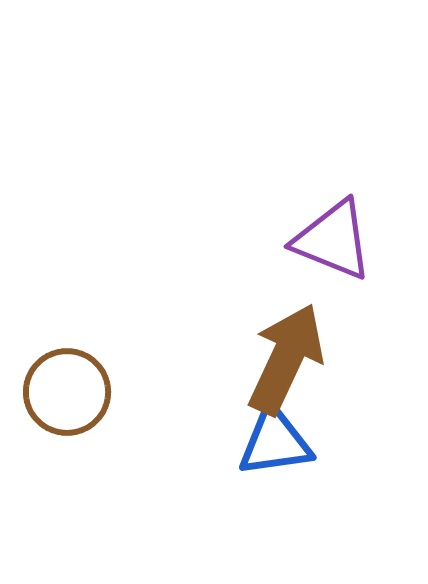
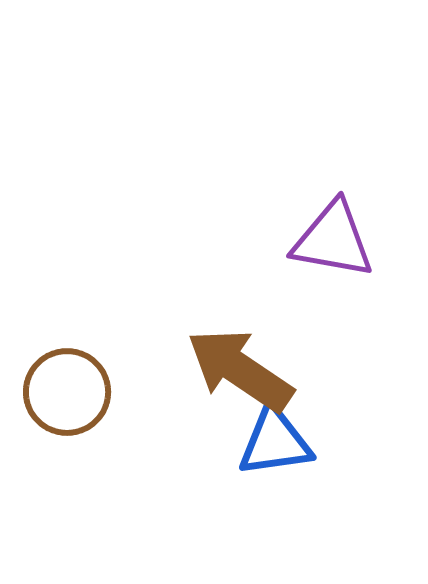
purple triangle: rotated 12 degrees counterclockwise
brown arrow: moved 46 px left, 11 px down; rotated 81 degrees counterclockwise
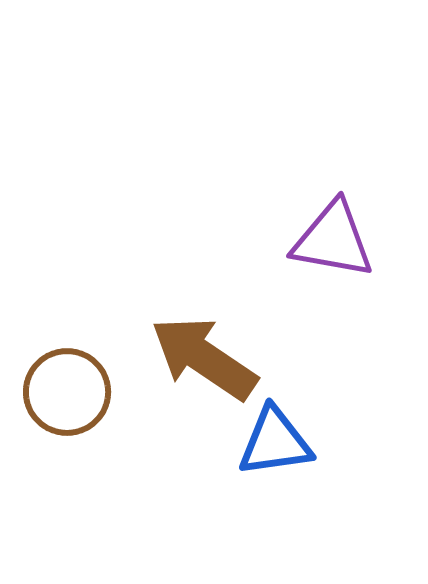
brown arrow: moved 36 px left, 12 px up
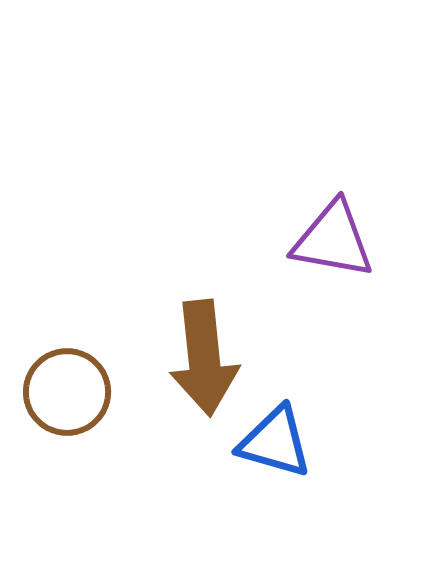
brown arrow: rotated 130 degrees counterclockwise
blue triangle: rotated 24 degrees clockwise
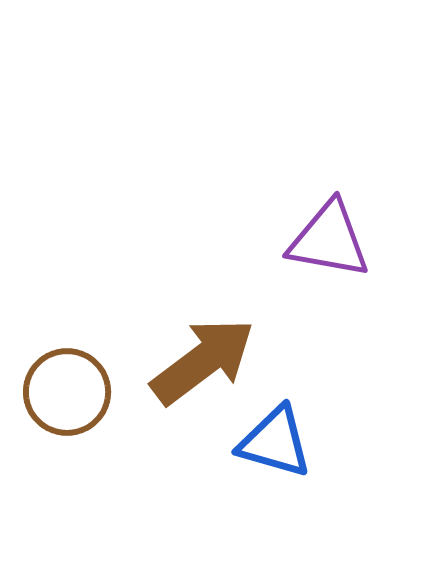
purple triangle: moved 4 px left
brown arrow: moved 1 px left, 3 px down; rotated 121 degrees counterclockwise
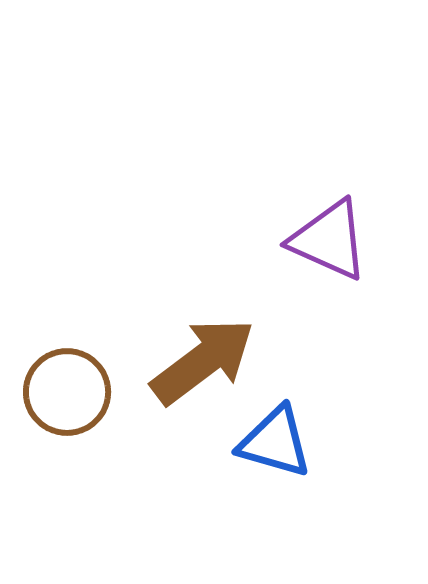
purple triangle: rotated 14 degrees clockwise
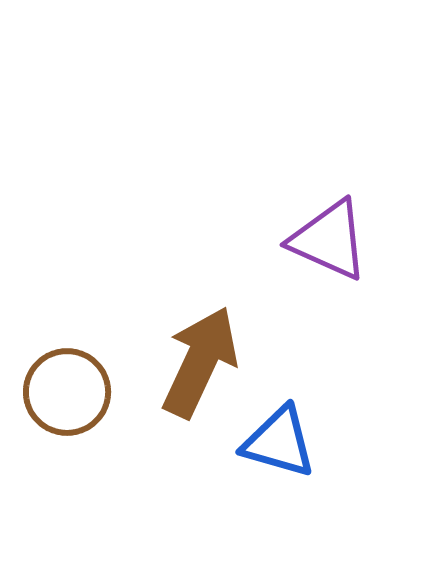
brown arrow: moved 3 px left, 1 px down; rotated 28 degrees counterclockwise
blue triangle: moved 4 px right
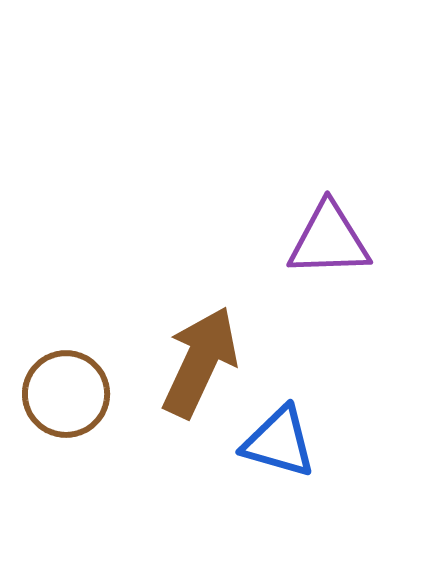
purple triangle: rotated 26 degrees counterclockwise
brown circle: moved 1 px left, 2 px down
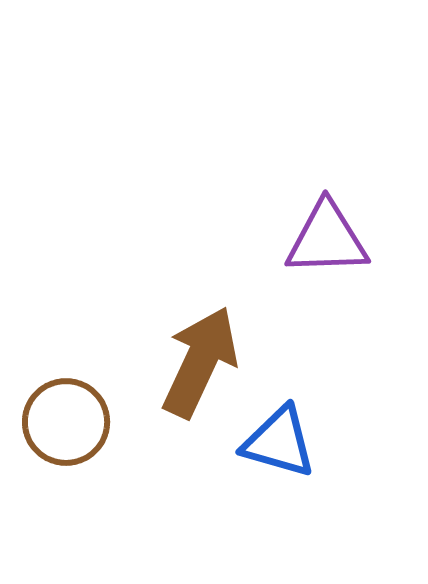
purple triangle: moved 2 px left, 1 px up
brown circle: moved 28 px down
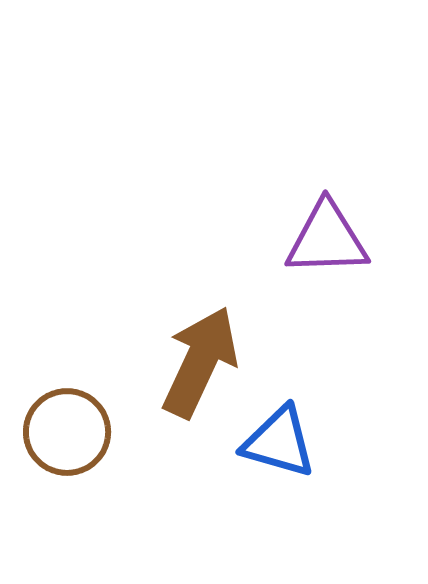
brown circle: moved 1 px right, 10 px down
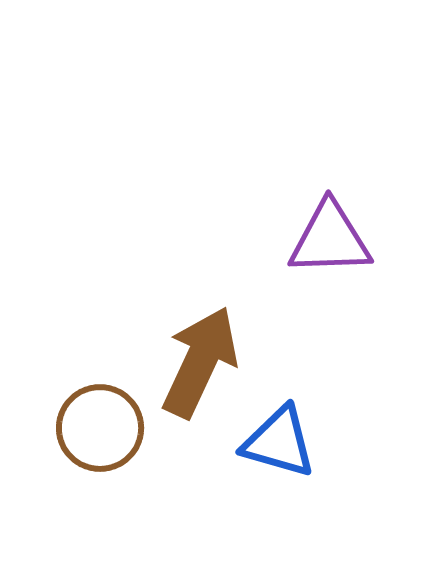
purple triangle: moved 3 px right
brown circle: moved 33 px right, 4 px up
